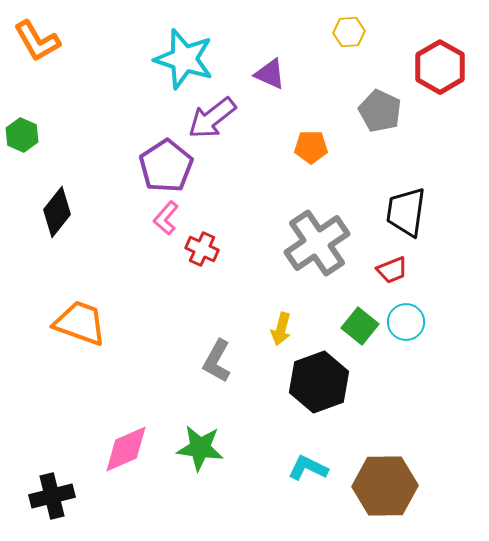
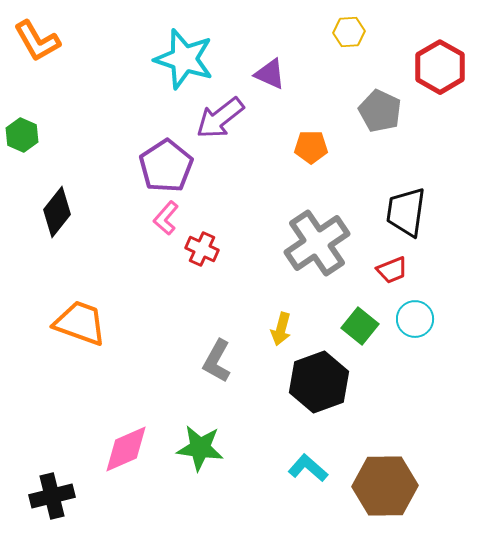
purple arrow: moved 8 px right
cyan circle: moved 9 px right, 3 px up
cyan L-shape: rotated 15 degrees clockwise
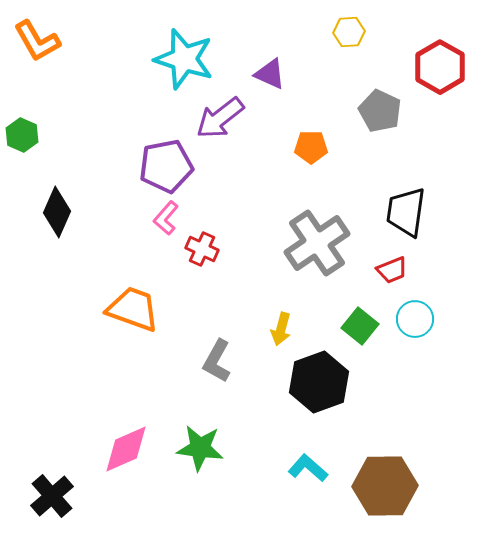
purple pentagon: rotated 22 degrees clockwise
black diamond: rotated 15 degrees counterclockwise
orange trapezoid: moved 53 px right, 14 px up
black cross: rotated 27 degrees counterclockwise
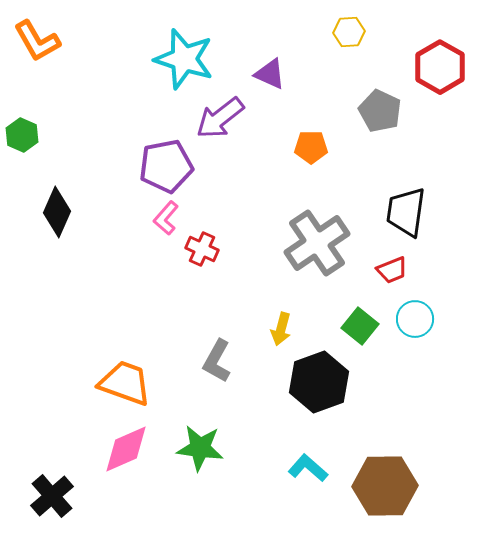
orange trapezoid: moved 8 px left, 74 px down
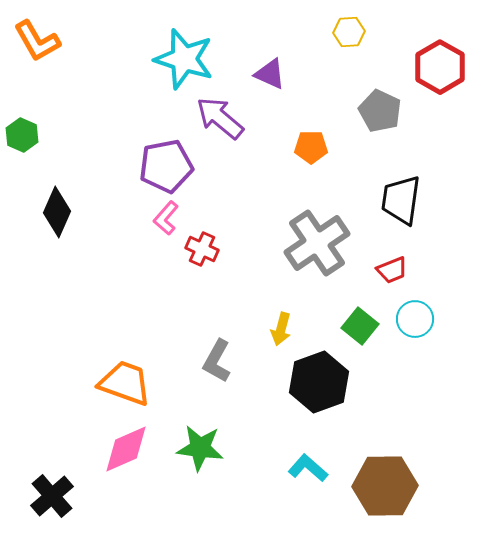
purple arrow: rotated 78 degrees clockwise
black trapezoid: moved 5 px left, 12 px up
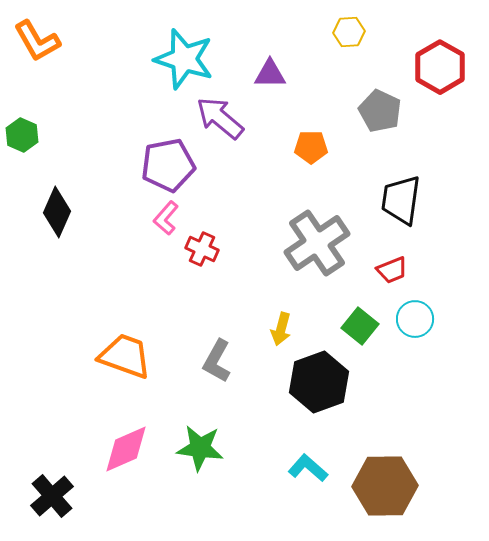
purple triangle: rotated 24 degrees counterclockwise
purple pentagon: moved 2 px right, 1 px up
orange trapezoid: moved 27 px up
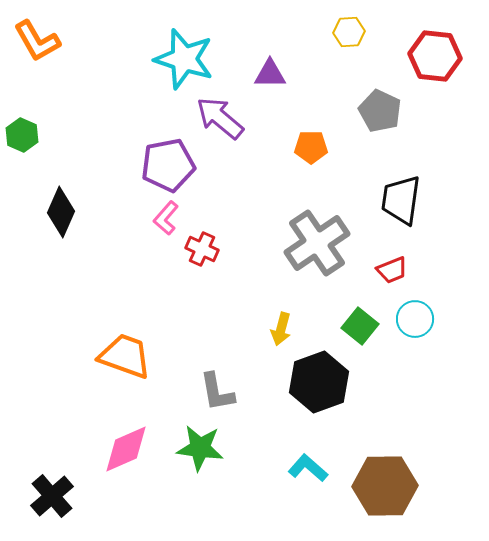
red hexagon: moved 5 px left, 11 px up; rotated 24 degrees counterclockwise
black diamond: moved 4 px right
gray L-shape: moved 31 px down; rotated 39 degrees counterclockwise
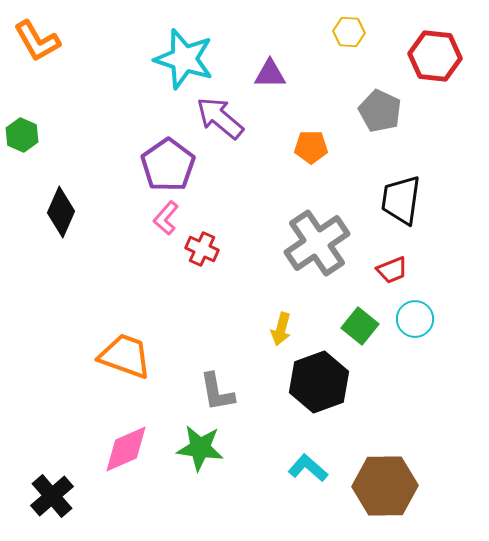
yellow hexagon: rotated 8 degrees clockwise
purple pentagon: rotated 24 degrees counterclockwise
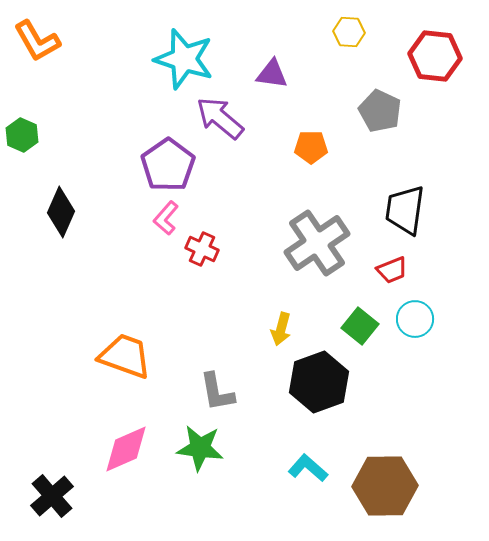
purple triangle: moved 2 px right; rotated 8 degrees clockwise
black trapezoid: moved 4 px right, 10 px down
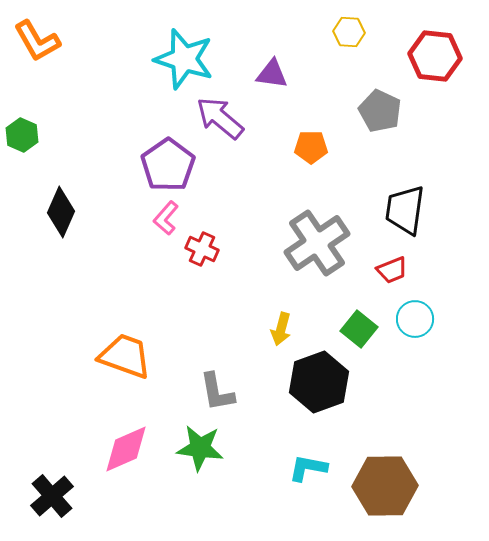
green square: moved 1 px left, 3 px down
cyan L-shape: rotated 30 degrees counterclockwise
